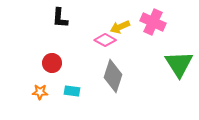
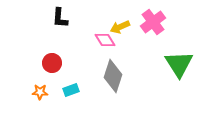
pink cross: rotated 30 degrees clockwise
pink diamond: rotated 30 degrees clockwise
cyan rectangle: moved 1 px left, 1 px up; rotated 28 degrees counterclockwise
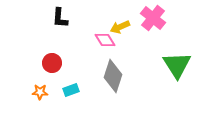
pink cross: moved 4 px up; rotated 15 degrees counterclockwise
green triangle: moved 2 px left, 1 px down
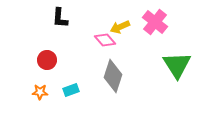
pink cross: moved 2 px right, 4 px down
pink diamond: rotated 10 degrees counterclockwise
red circle: moved 5 px left, 3 px up
